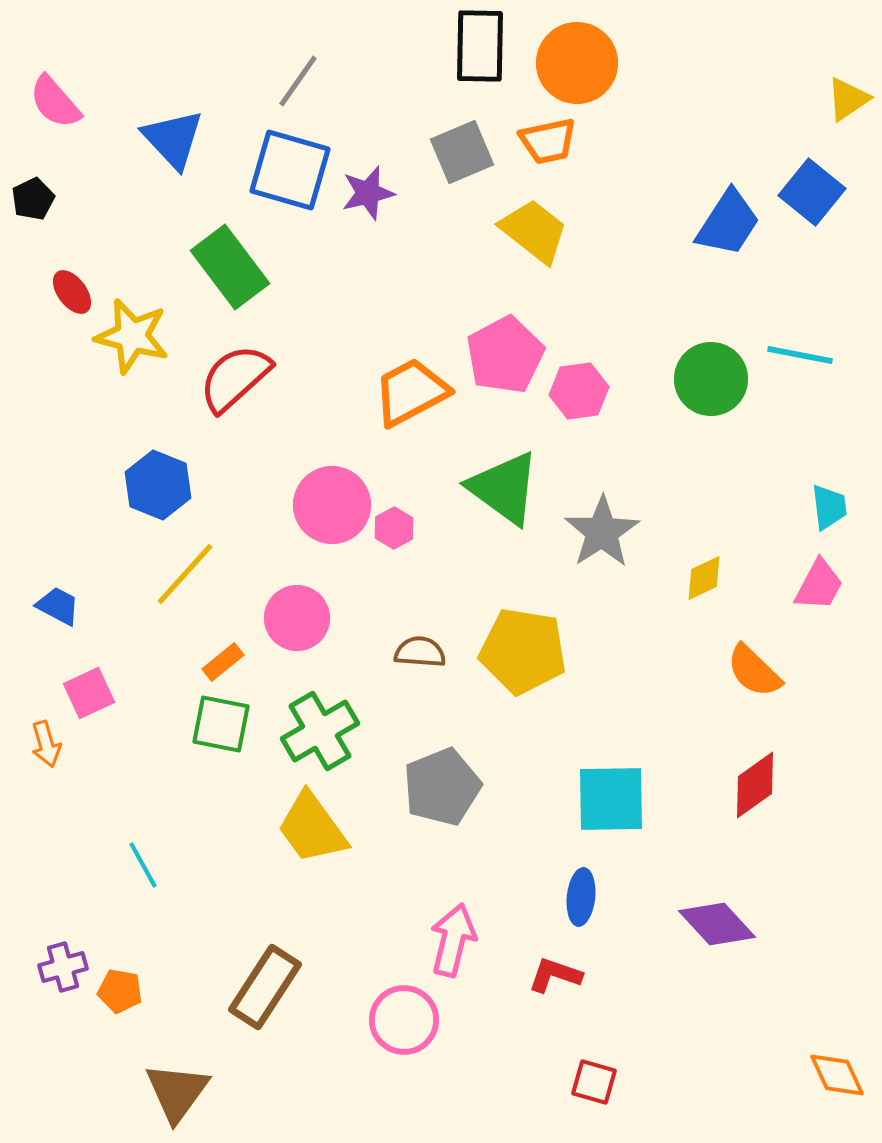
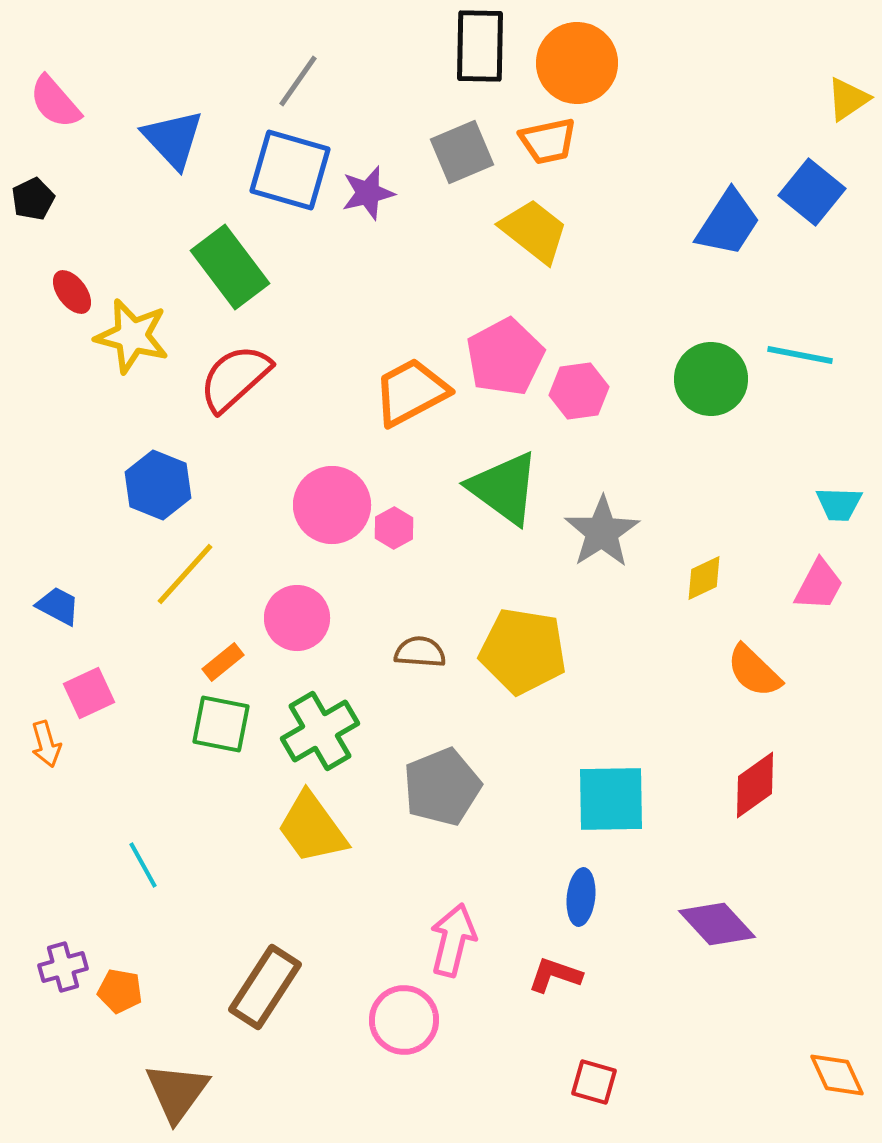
pink pentagon at (505, 355): moved 2 px down
cyan trapezoid at (829, 507): moved 10 px right, 3 px up; rotated 99 degrees clockwise
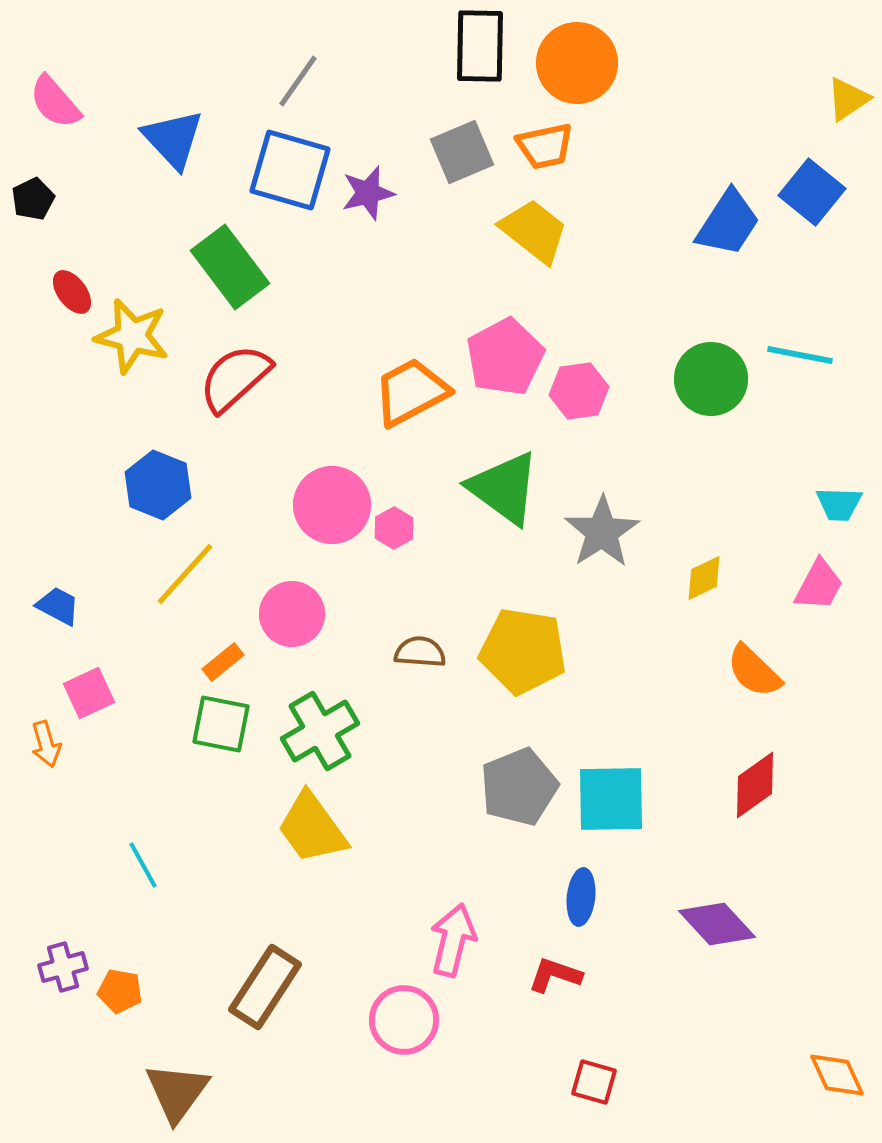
orange trapezoid at (548, 141): moved 3 px left, 5 px down
pink circle at (297, 618): moved 5 px left, 4 px up
gray pentagon at (442, 787): moved 77 px right
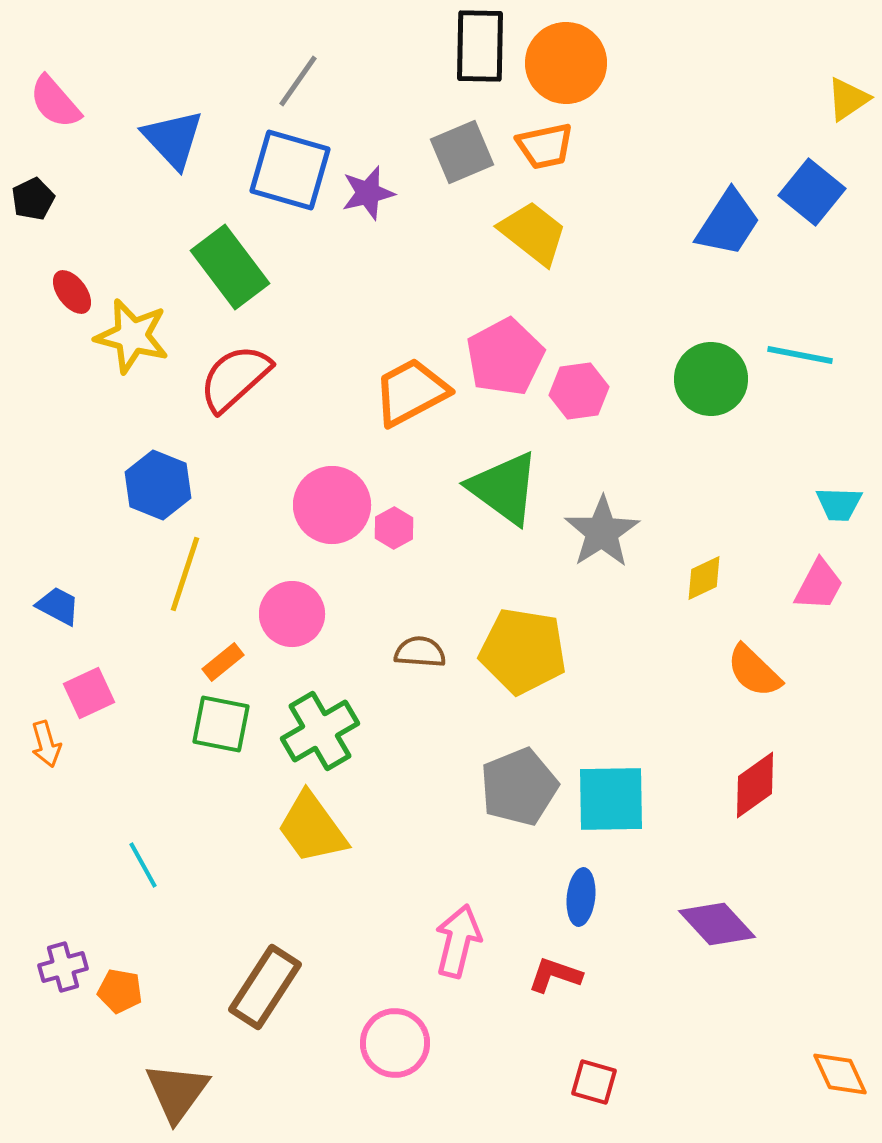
orange circle at (577, 63): moved 11 px left
yellow trapezoid at (534, 231): moved 1 px left, 2 px down
yellow line at (185, 574): rotated 24 degrees counterclockwise
pink arrow at (453, 940): moved 5 px right, 1 px down
pink circle at (404, 1020): moved 9 px left, 23 px down
orange diamond at (837, 1075): moved 3 px right, 1 px up
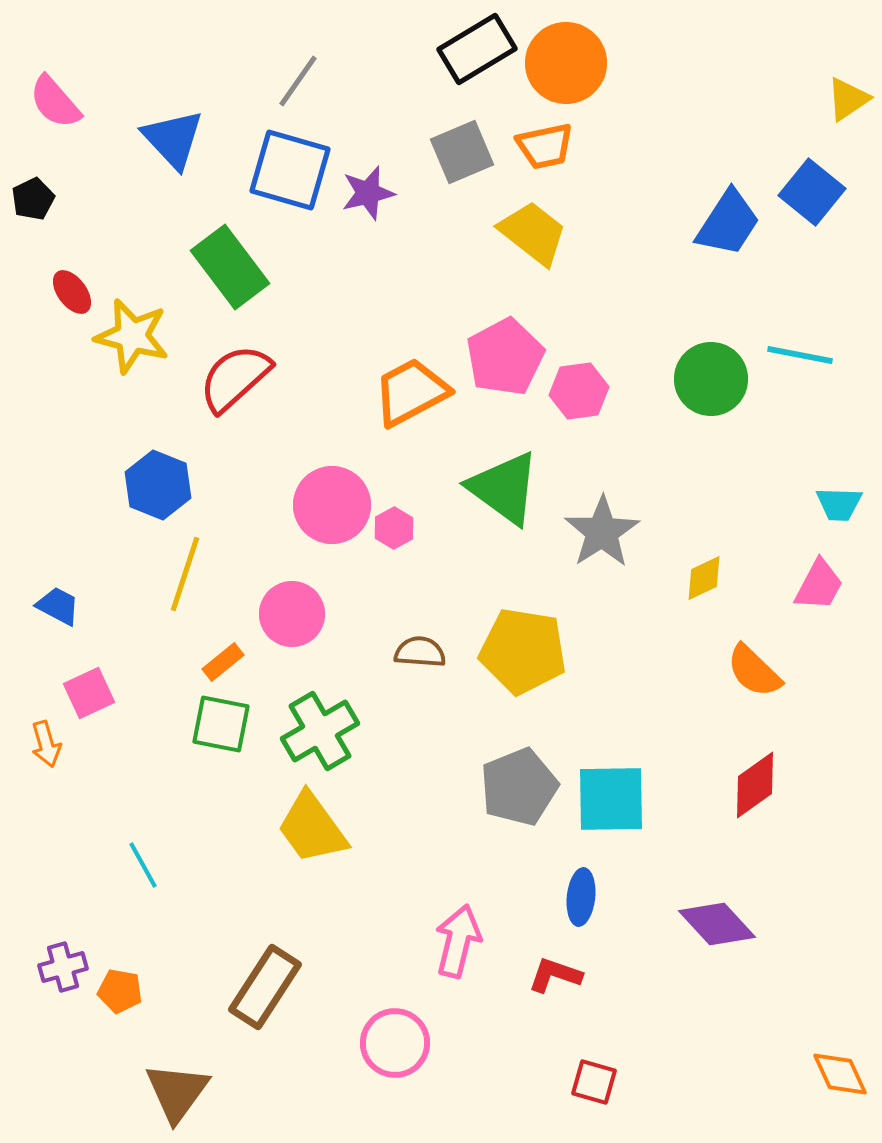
black rectangle at (480, 46): moved 3 px left, 3 px down; rotated 58 degrees clockwise
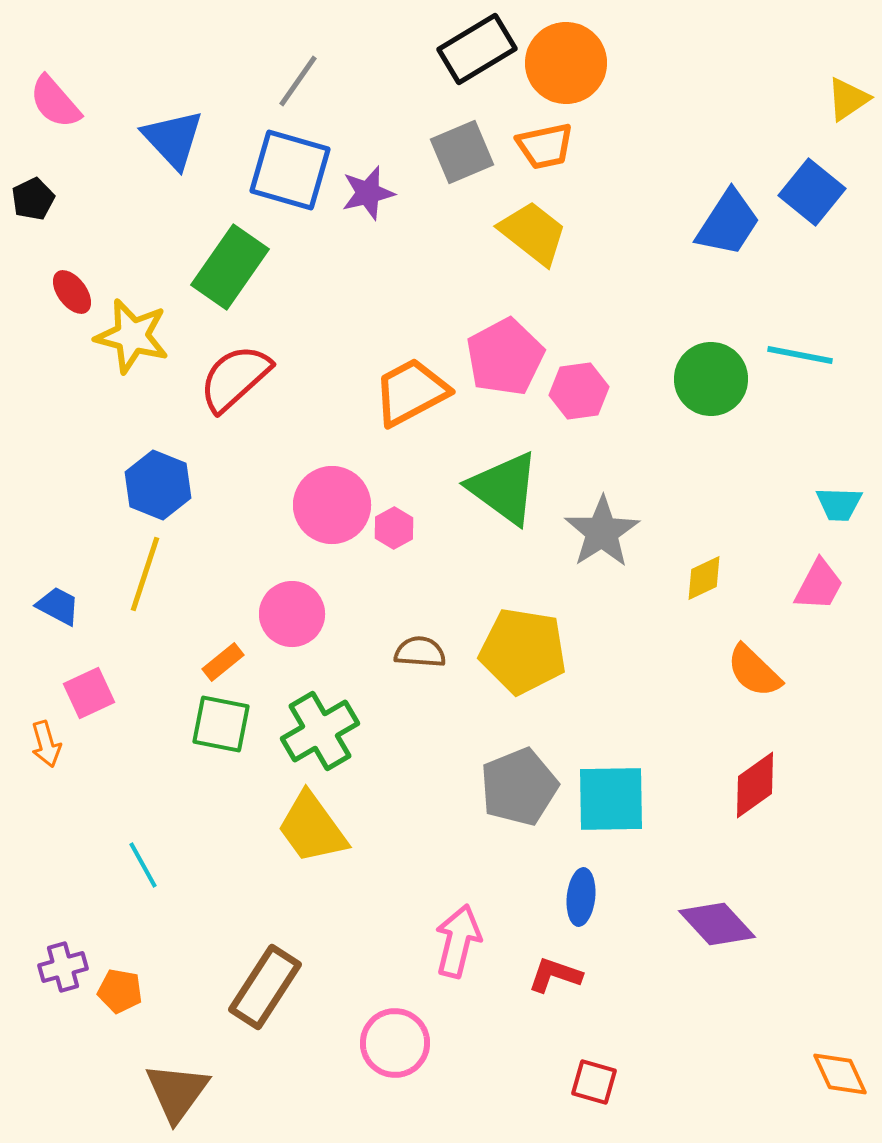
green rectangle at (230, 267): rotated 72 degrees clockwise
yellow line at (185, 574): moved 40 px left
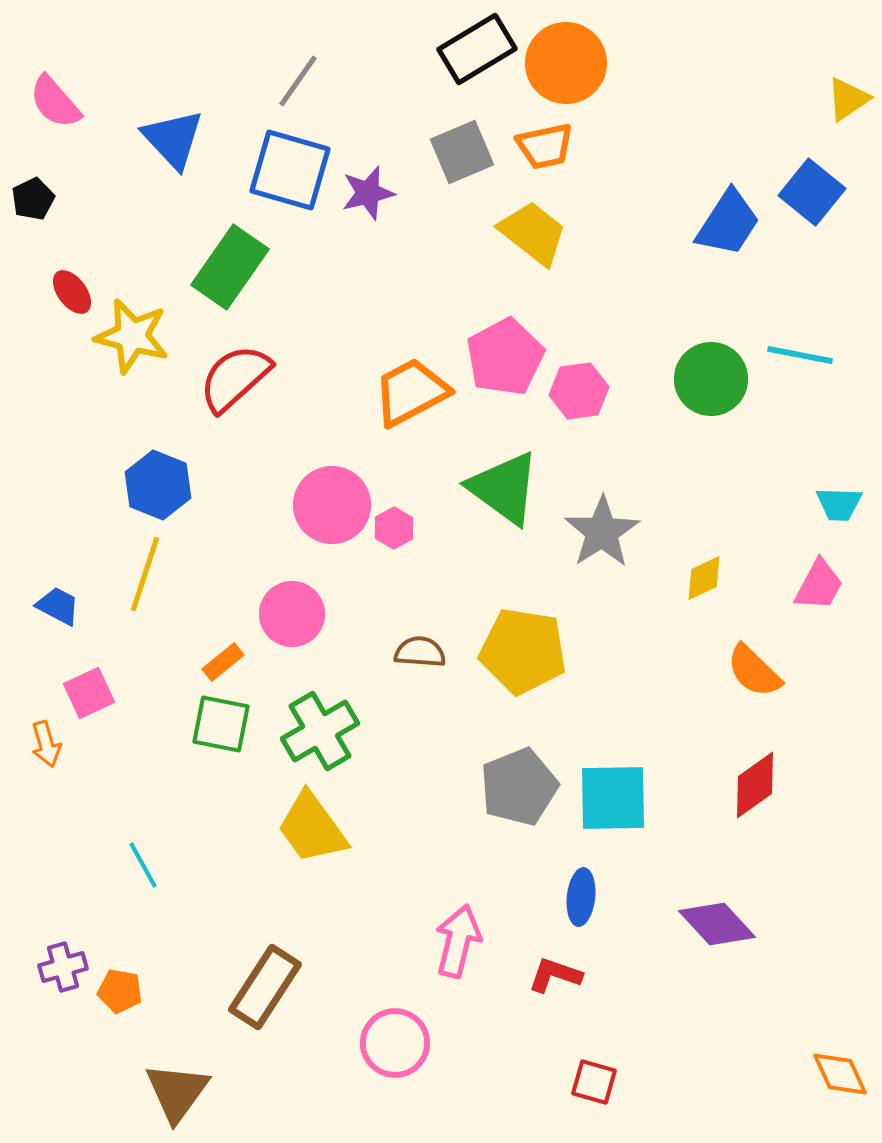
cyan square at (611, 799): moved 2 px right, 1 px up
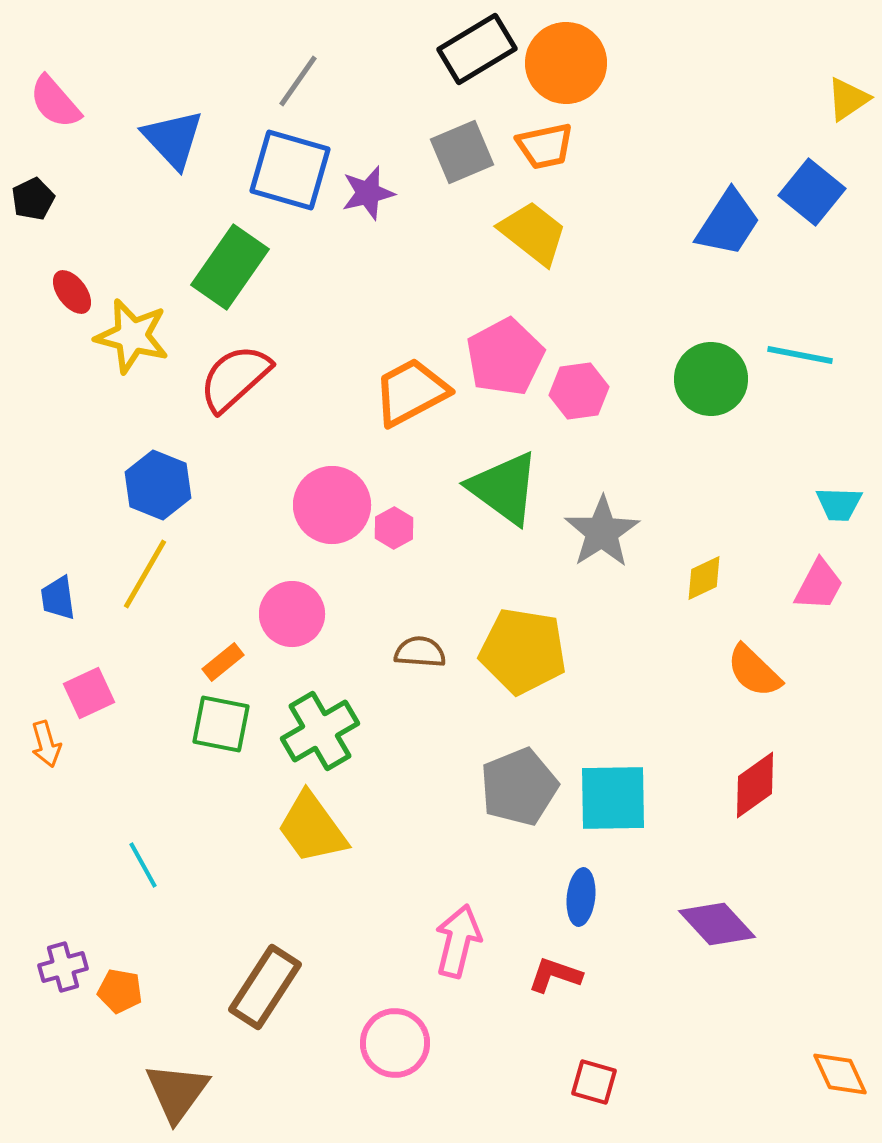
yellow line at (145, 574): rotated 12 degrees clockwise
blue trapezoid at (58, 606): moved 8 px up; rotated 126 degrees counterclockwise
